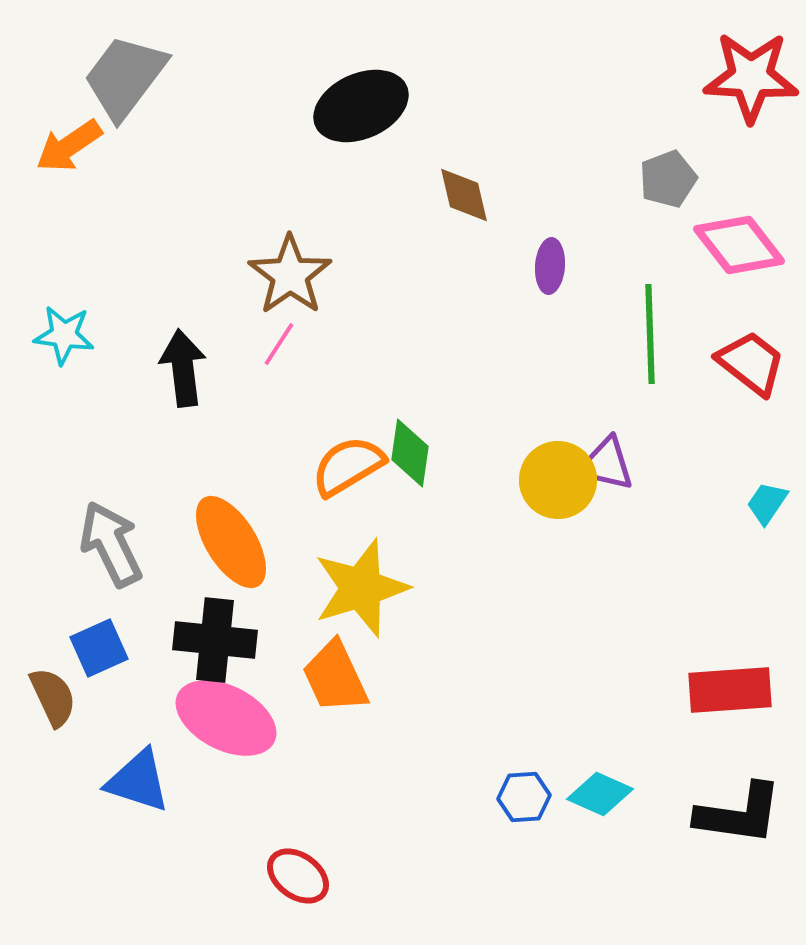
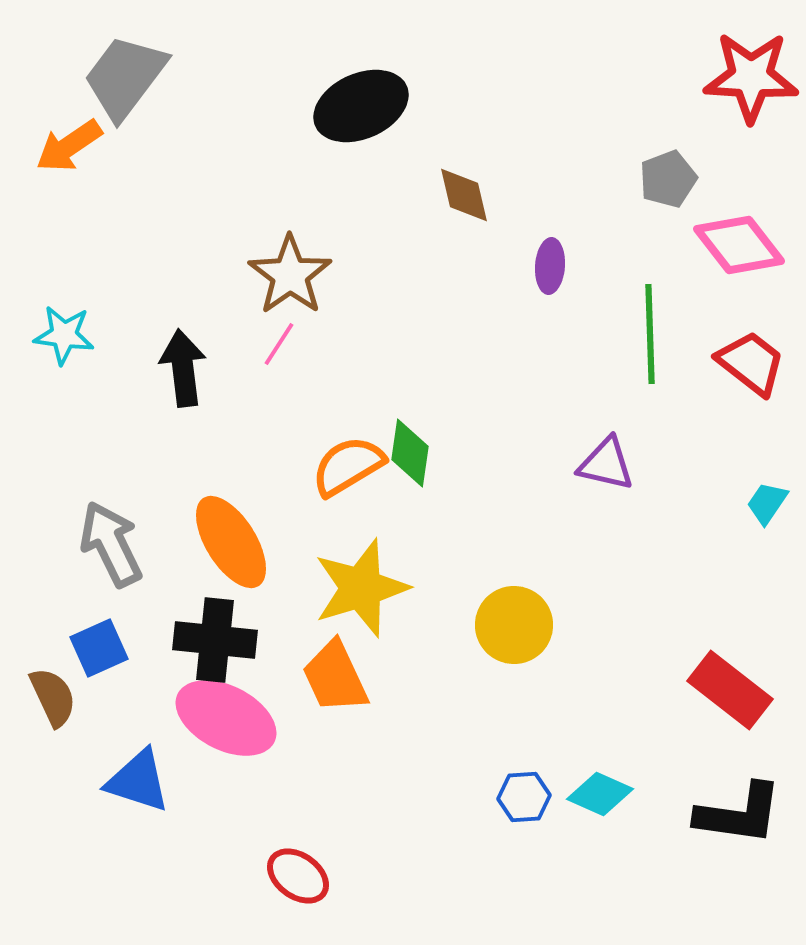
yellow circle: moved 44 px left, 145 px down
red rectangle: rotated 42 degrees clockwise
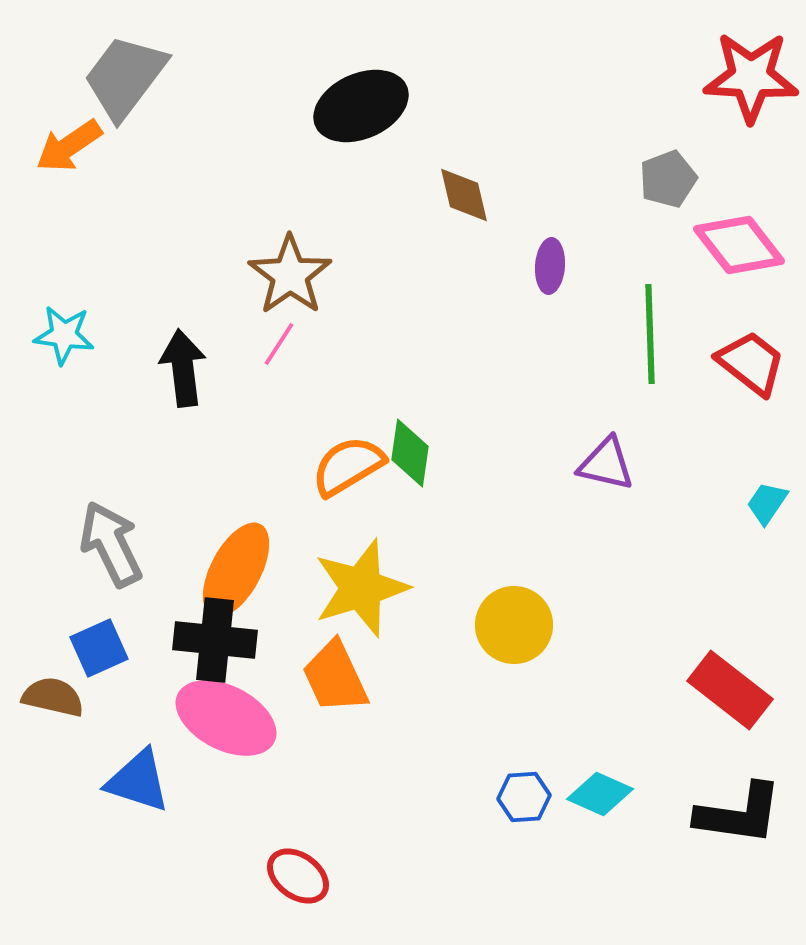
orange ellipse: moved 5 px right, 28 px down; rotated 60 degrees clockwise
brown semicircle: rotated 52 degrees counterclockwise
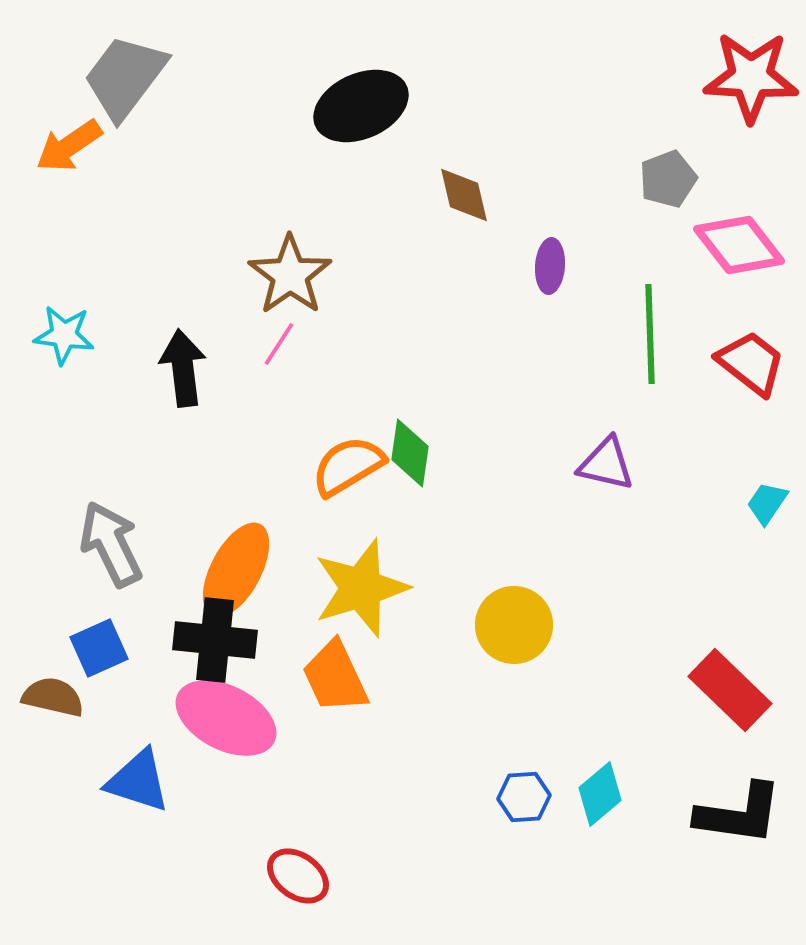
red rectangle: rotated 6 degrees clockwise
cyan diamond: rotated 64 degrees counterclockwise
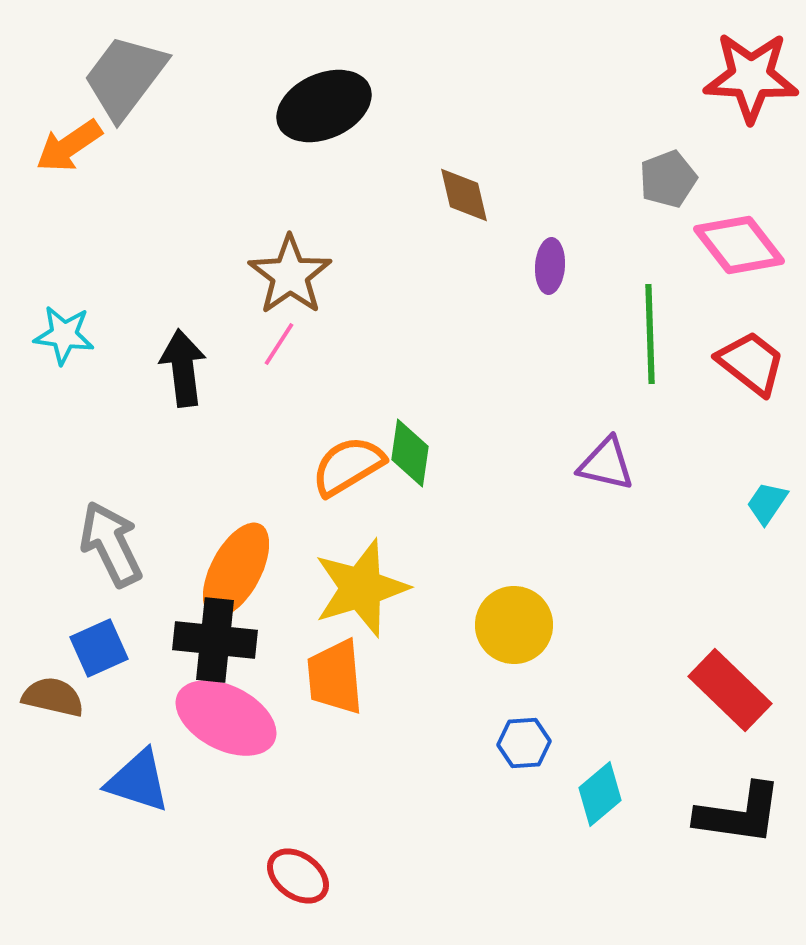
black ellipse: moved 37 px left
orange trapezoid: rotated 20 degrees clockwise
blue hexagon: moved 54 px up
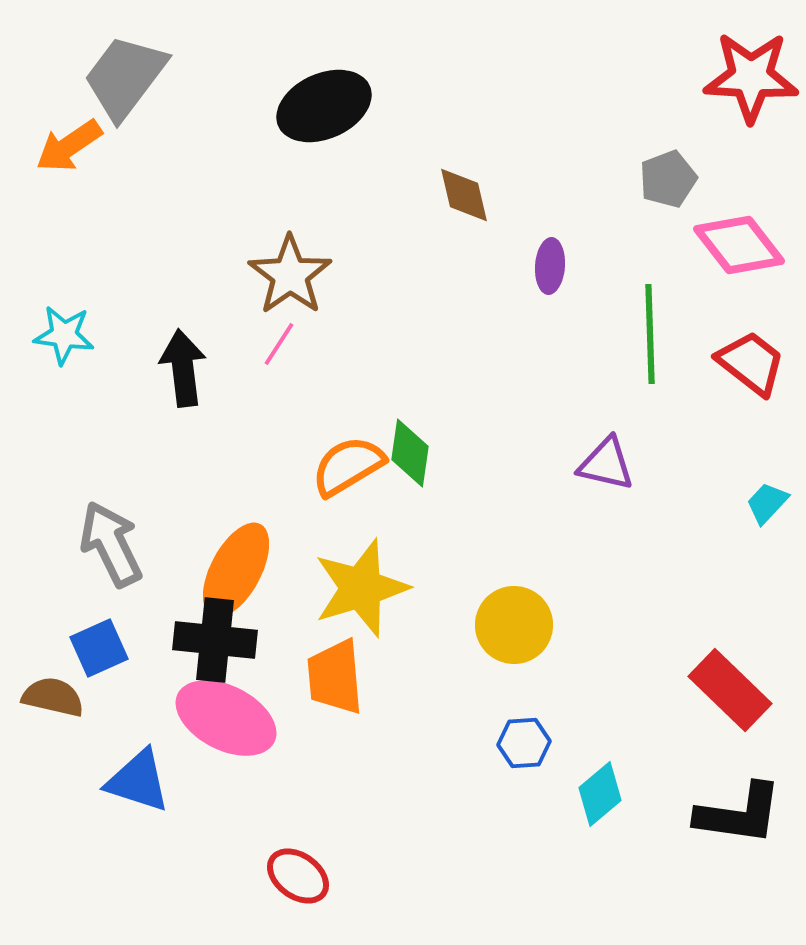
cyan trapezoid: rotated 9 degrees clockwise
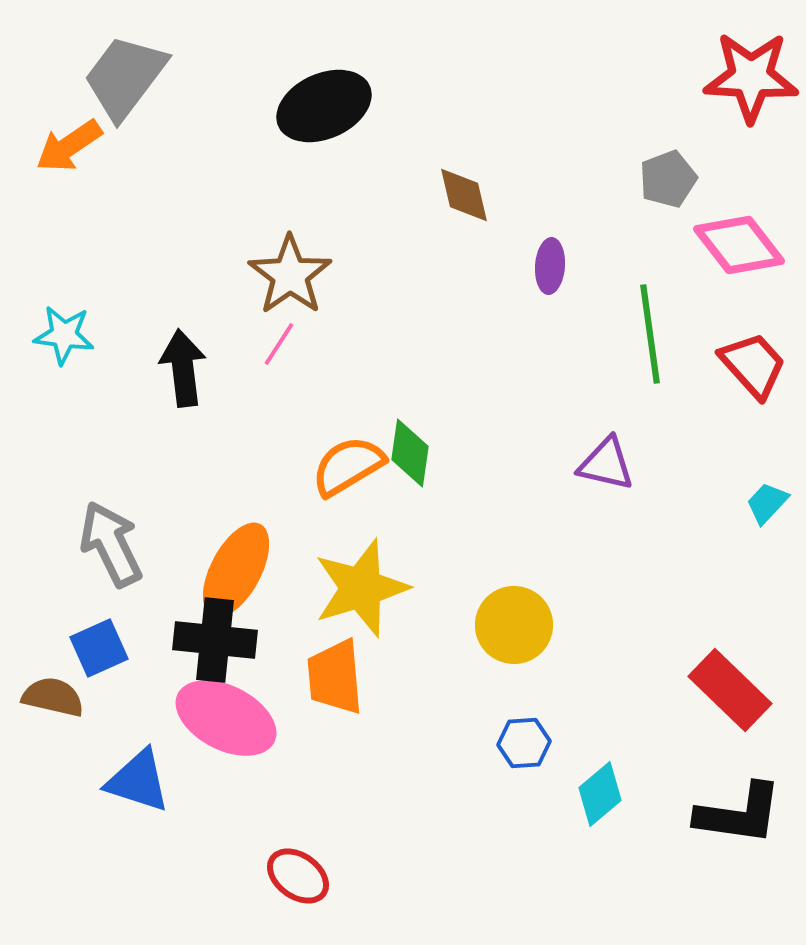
green line: rotated 6 degrees counterclockwise
red trapezoid: moved 2 px right, 2 px down; rotated 10 degrees clockwise
